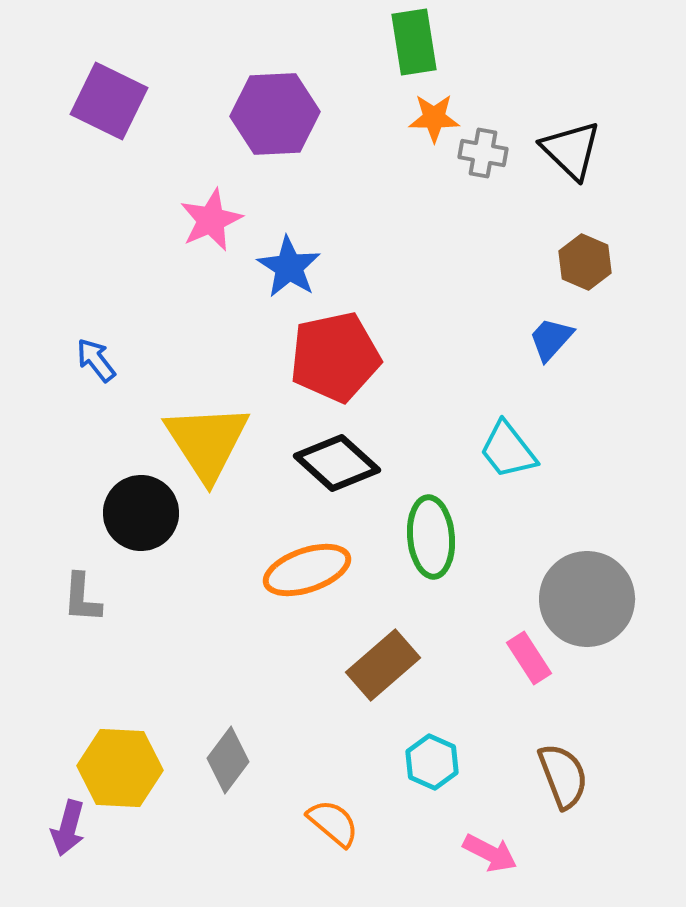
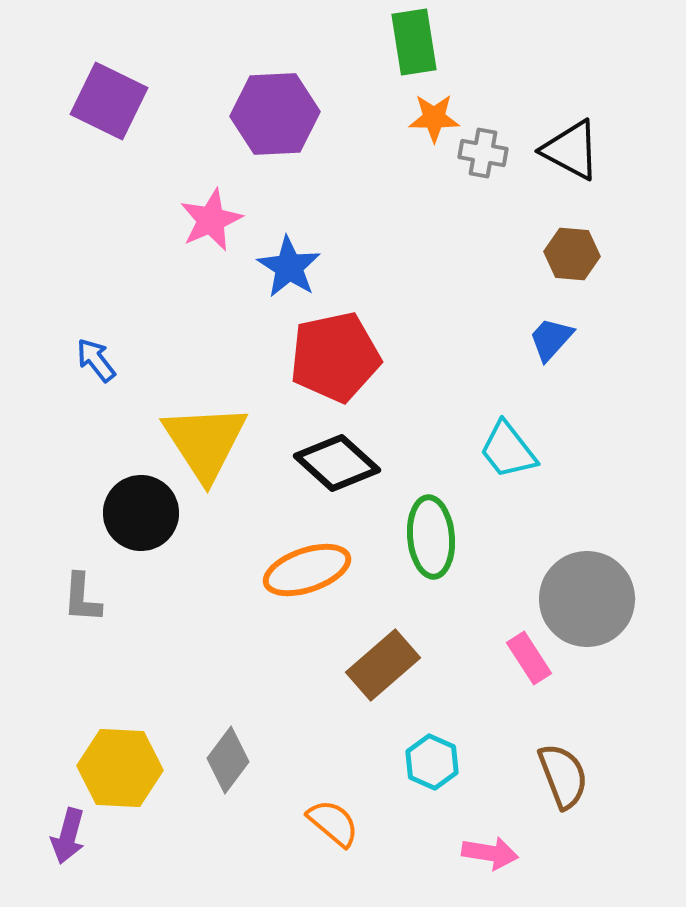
black triangle: rotated 16 degrees counterclockwise
brown hexagon: moved 13 px left, 8 px up; rotated 18 degrees counterclockwise
yellow triangle: moved 2 px left
purple arrow: moved 8 px down
pink arrow: rotated 18 degrees counterclockwise
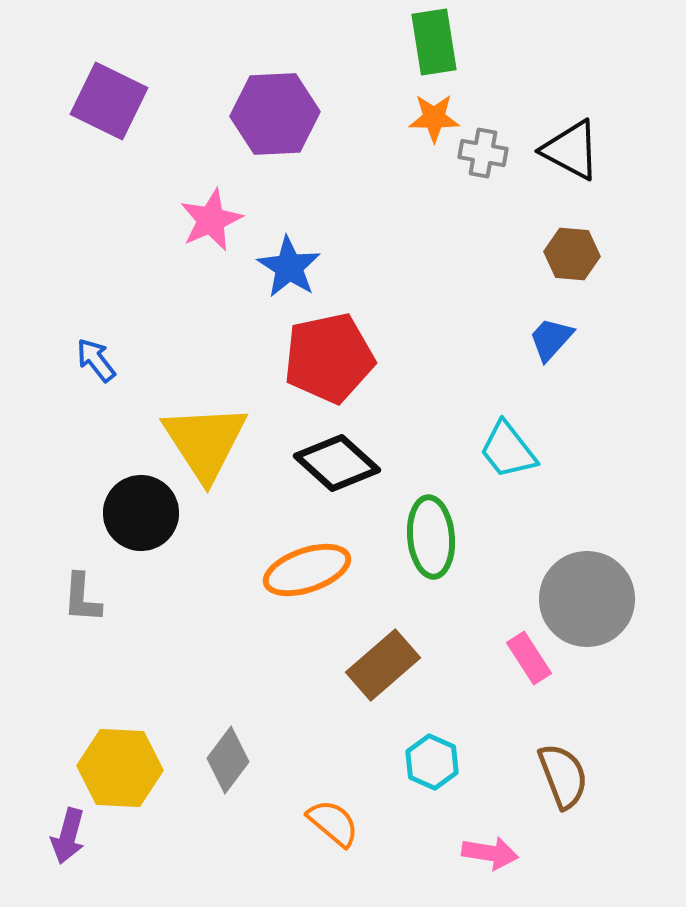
green rectangle: moved 20 px right
red pentagon: moved 6 px left, 1 px down
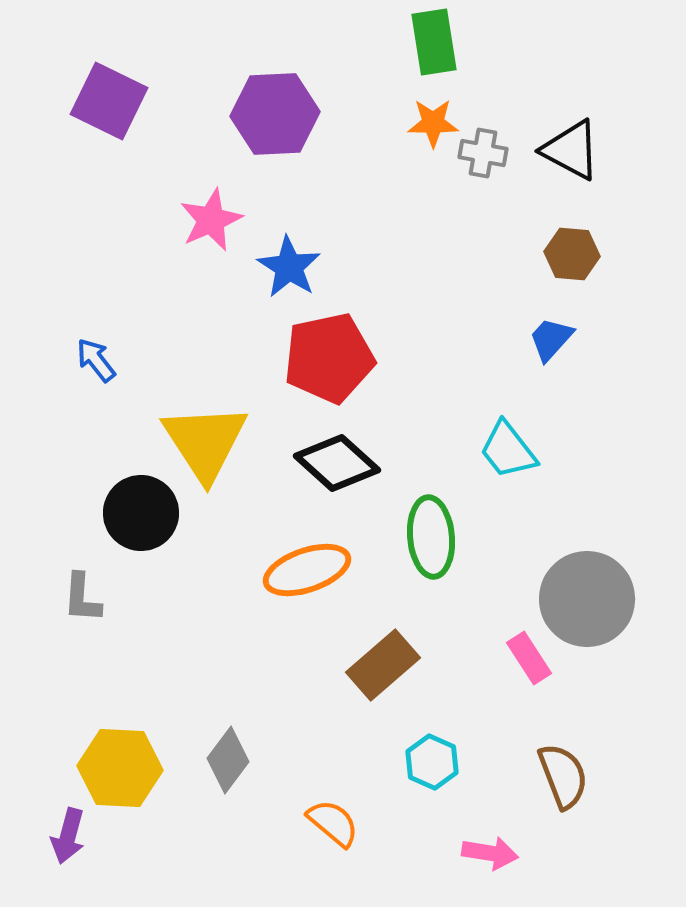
orange star: moved 1 px left, 5 px down
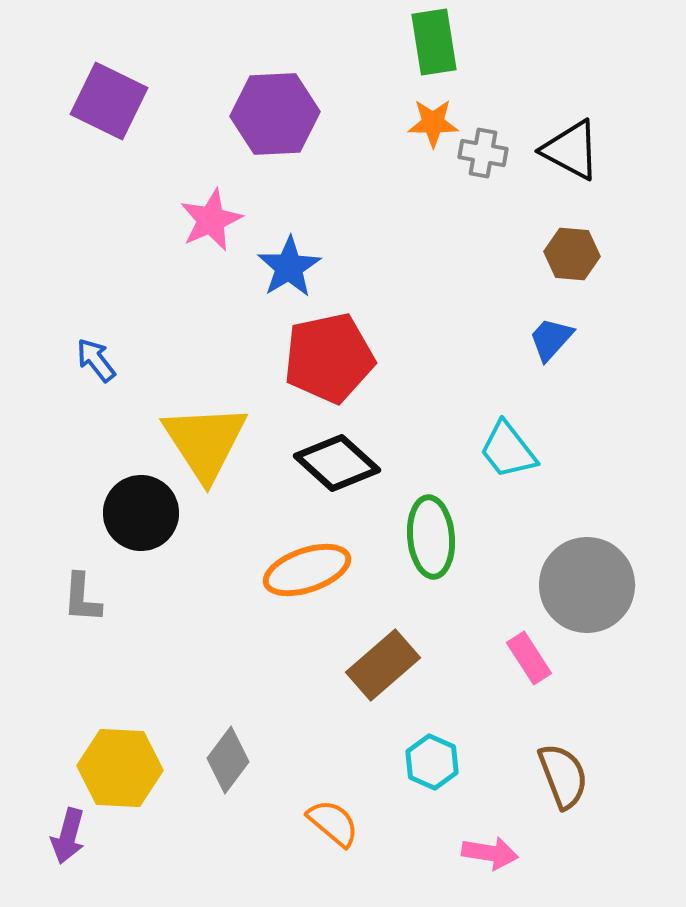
blue star: rotated 8 degrees clockwise
gray circle: moved 14 px up
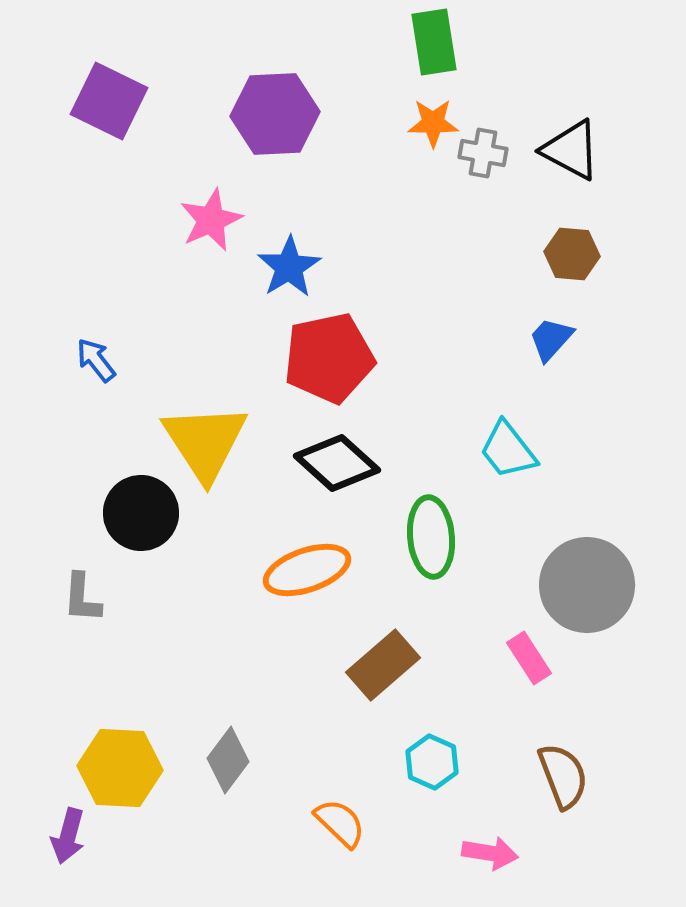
orange semicircle: moved 7 px right; rotated 4 degrees clockwise
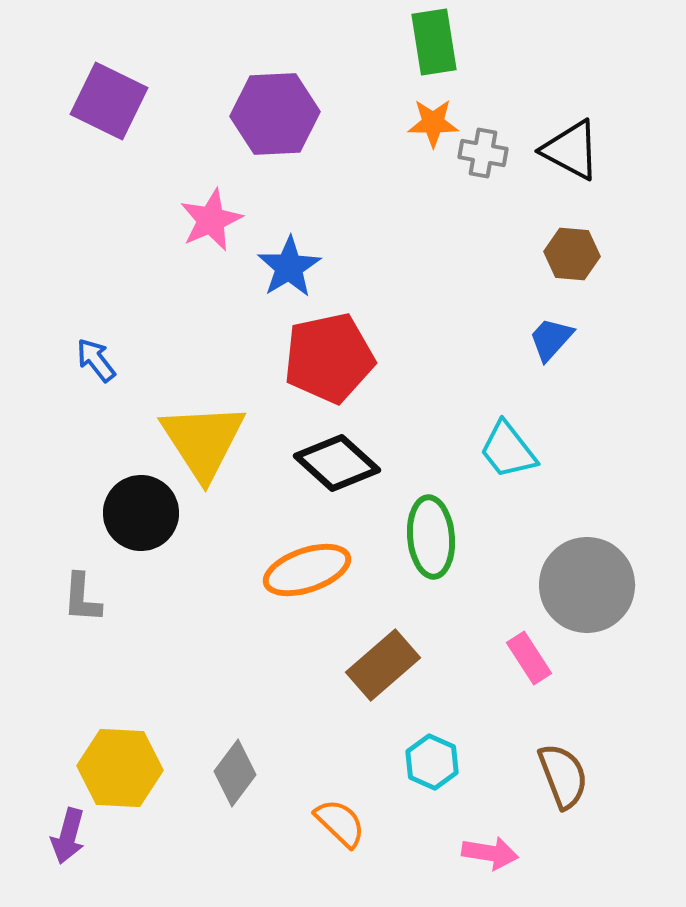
yellow triangle: moved 2 px left, 1 px up
gray diamond: moved 7 px right, 13 px down
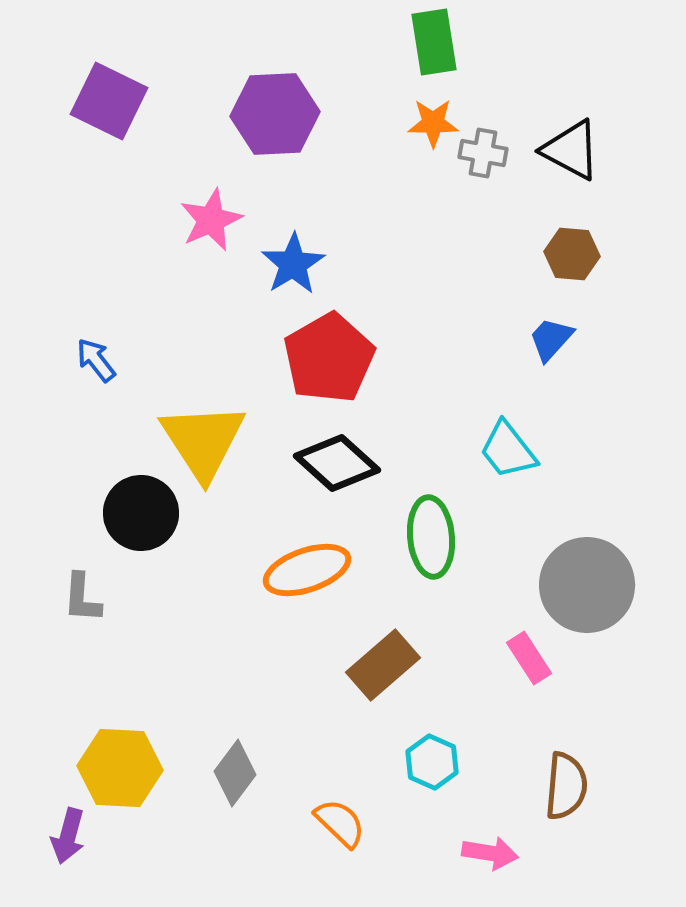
blue star: moved 4 px right, 3 px up
red pentagon: rotated 18 degrees counterclockwise
brown semicircle: moved 3 px right, 10 px down; rotated 26 degrees clockwise
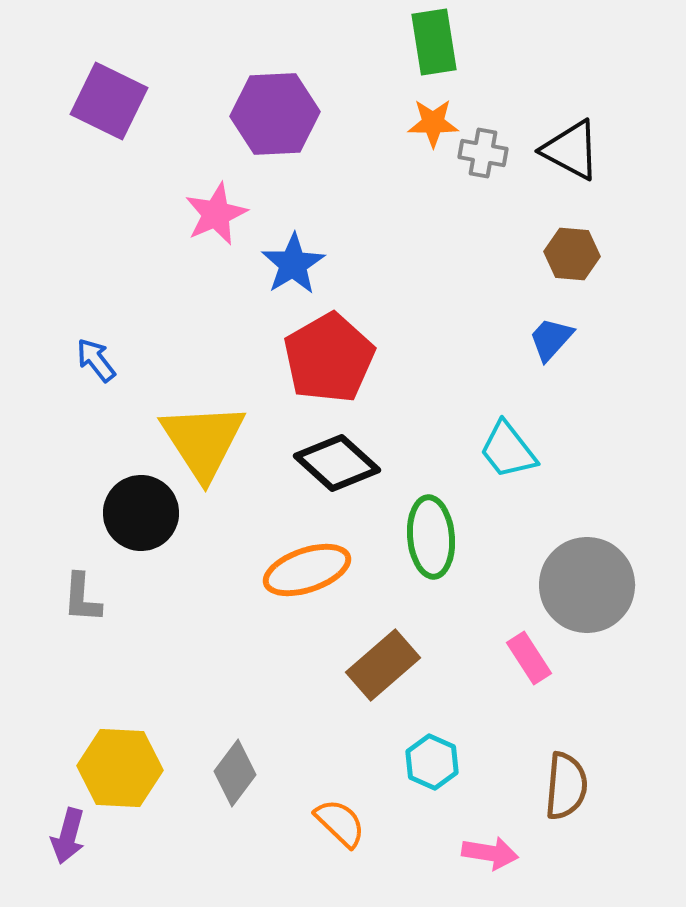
pink star: moved 5 px right, 6 px up
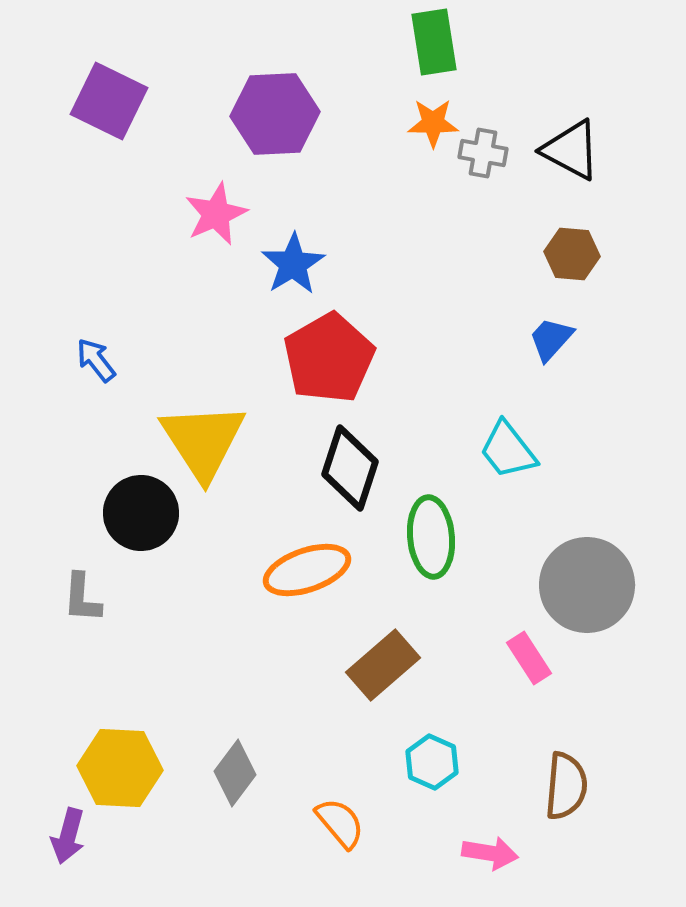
black diamond: moved 13 px right, 5 px down; rotated 66 degrees clockwise
orange semicircle: rotated 6 degrees clockwise
